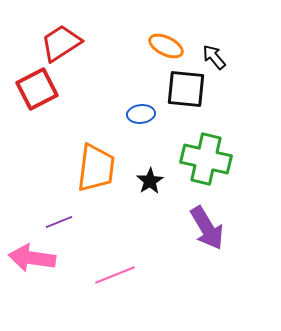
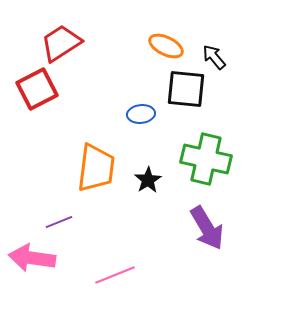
black star: moved 2 px left, 1 px up
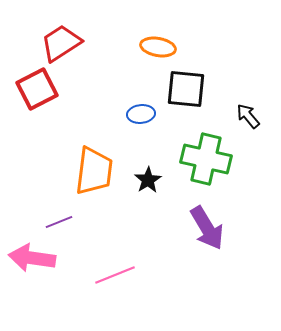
orange ellipse: moved 8 px left, 1 px down; rotated 16 degrees counterclockwise
black arrow: moved 34 px right, 59 px down
orange trapezoid: moved 2 px left, 3 px down
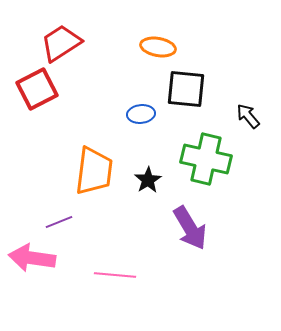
purple arrow: moved 17 px left
pink line: rotated 27 degrees clockwise
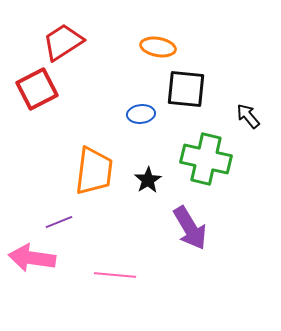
red trapezoid: moved 2 px right, 1 px up
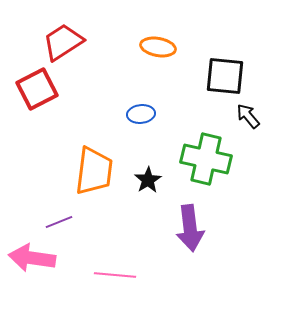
black square: moved 39 px right, 13 px up
purple arrow: rotated 24 degrees clockwise
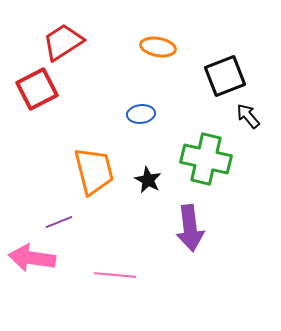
black square: rotated 27 degrees counterclockwise
orange trapezoid: rotated 21 degrees counterclockwise
black star: rotated 12 degrees counterclockwise
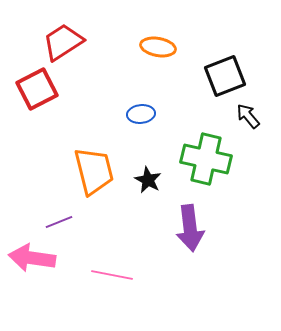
pink line: moved 3 px left; rotated 6 degrees clockwise
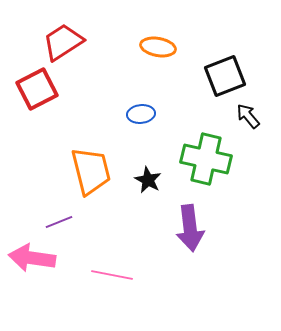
orange trapezoid: moved 3 px left
